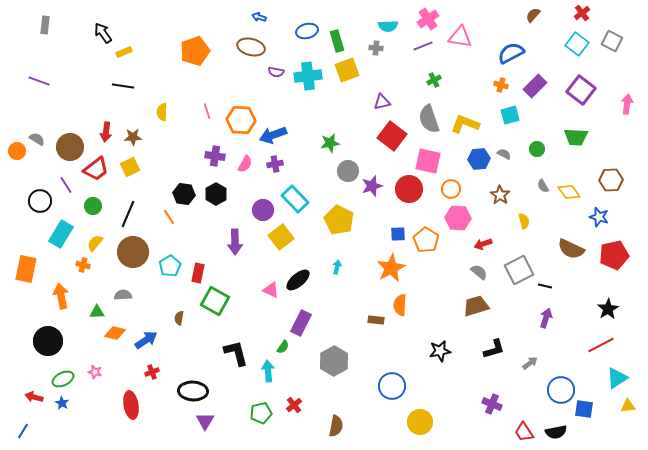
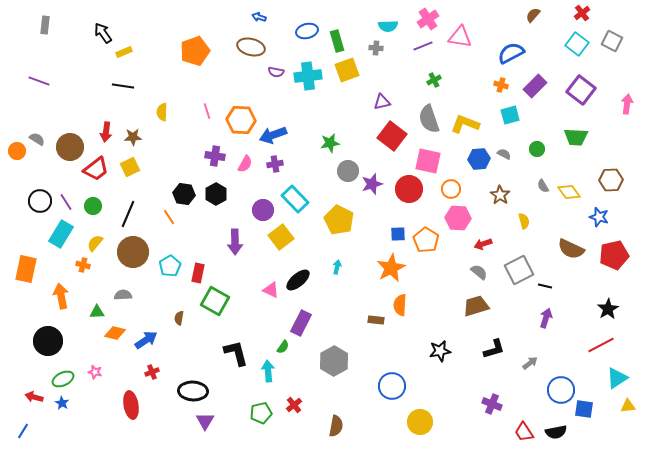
purple line at (66, 185): moved 17 px down
purple star at (372, 186): moved 2 px up
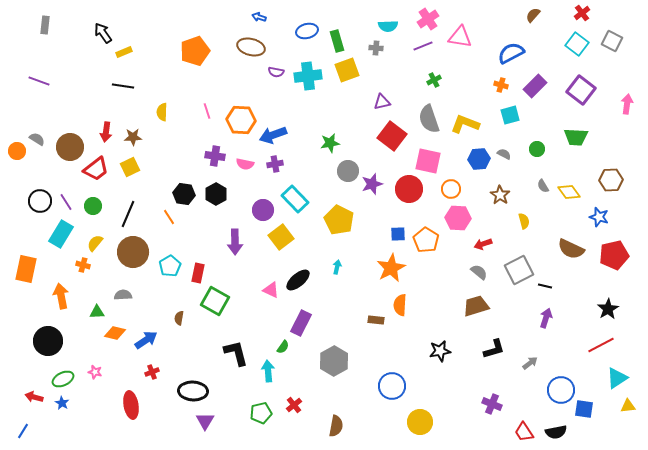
pink semicircle at (245, 164): rotated 72 degrees clockwise
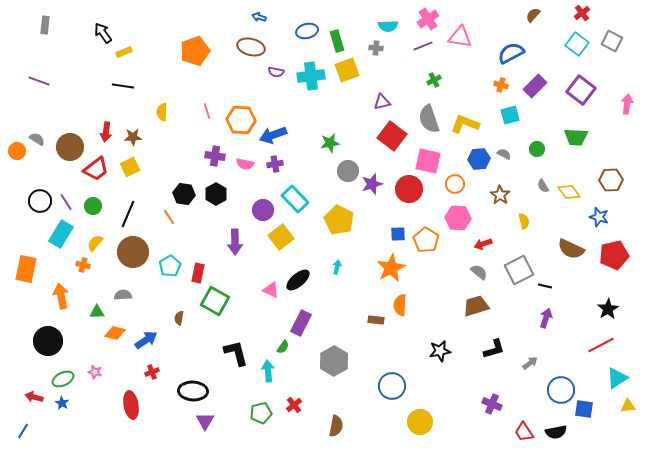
cyan cross at (308, 76): moved 3 px right
orange circle at (451, 189): moved 4 px right, 5 px up
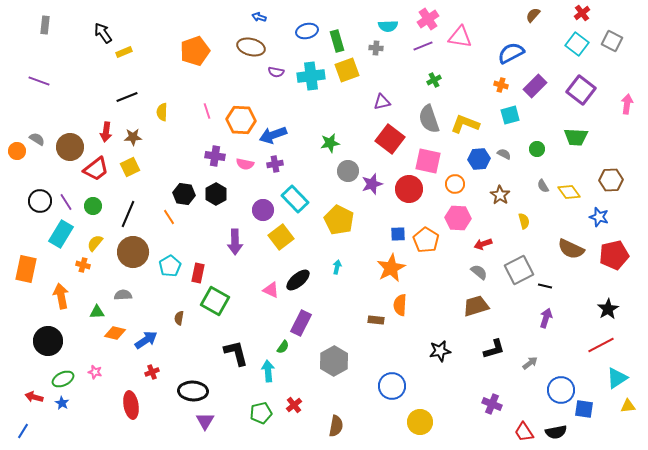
black line at (123, 86): moved 4 px right, 11 px down; rotated 30 degrees counterclockwise
red square at (392, 136): moved 2 px left, 3 px down
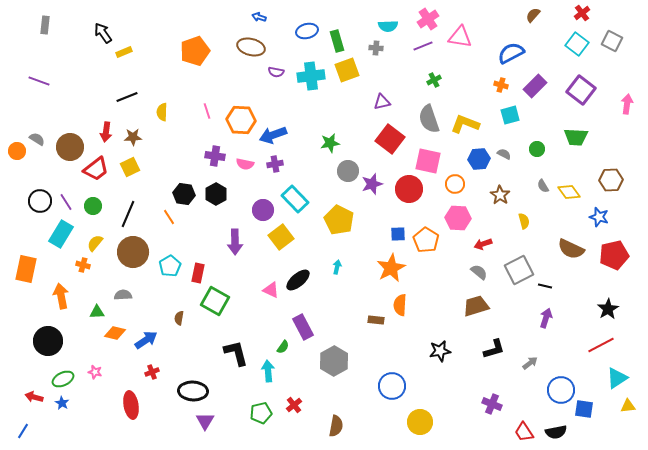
purple rectangle at (301, 323): moved 2 px right, 4 px down; rotated 55 degrees counterclockwise
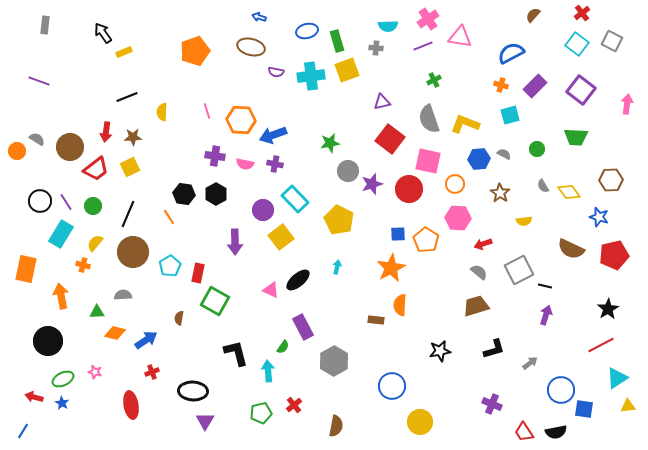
purple cross at (275, 164): rotated 21 degrees clockwise
brown star at (500, 195): moved 2 px up
yellow semicircle at (524, 221): rotated 98 degrees clockwise
purple arrow at (546, 318): moved 3 px up
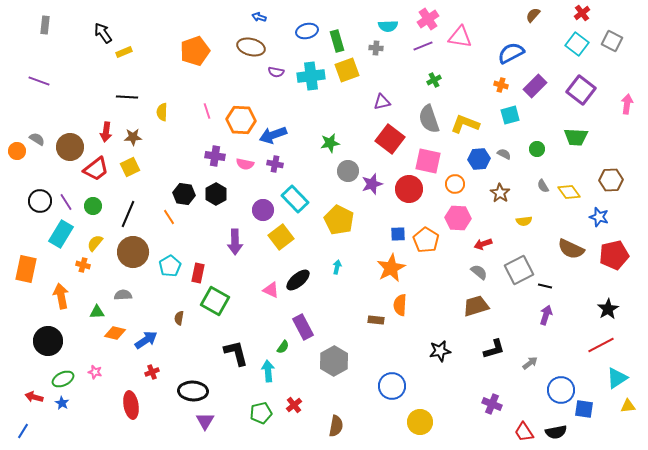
black line at (127, 97): rotated 25 degrees clockwise
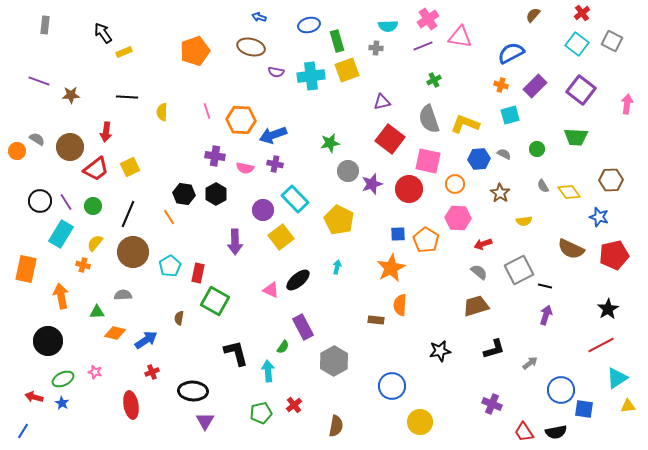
blue ellipse at (307, 31): moved 2 px right, 6 px up
brown star at (133, 137): moved 62 px left, 42 px up
pink semicircle at (245, 164): moved 4 px down
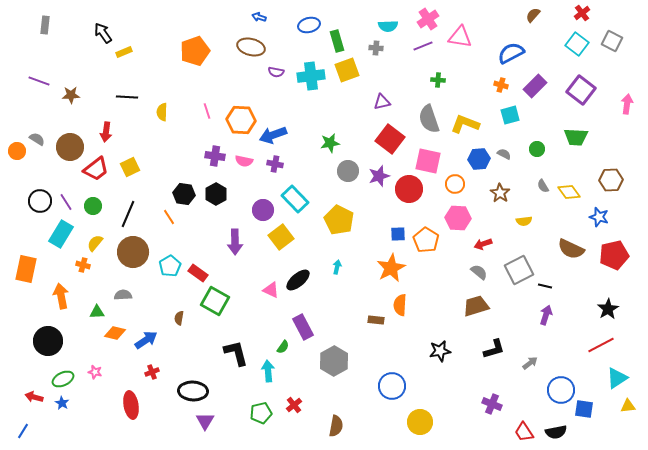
green cross at (434, 80): moved 4 px right; rotated 32 degrees clockwise
pink semicircle at (245, 168): moved 1 px left, 7 px up
purple star at (372, 184): moved 7 px right, 8 px up
red rectangle at (198, 273): rotated 66 degrees counterclockwise
